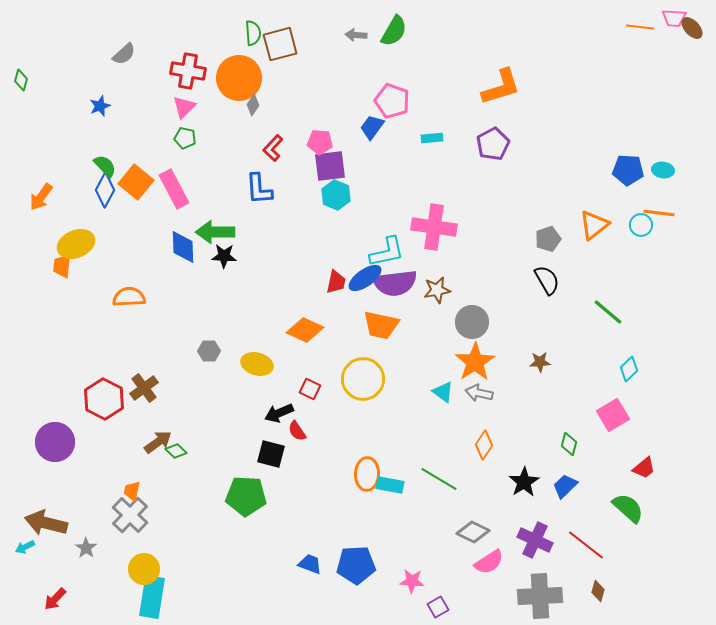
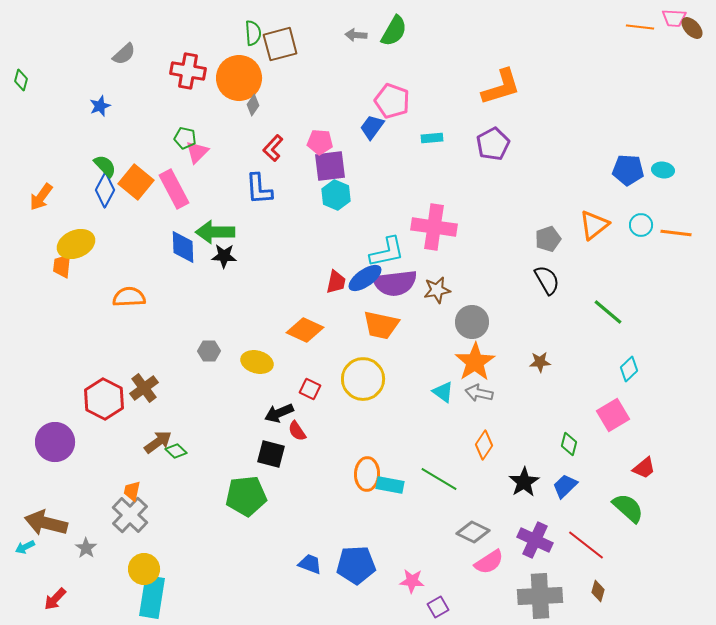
pink triangle at (184, 107): moved 13 px right, 45 px down
orange line at (659, 213): moved 17 px right, 20 px down
yellow ellipse at (257, 364): moved 2 px up
green pentagon at (246, 496): rotated 9 degrees counterclockwise
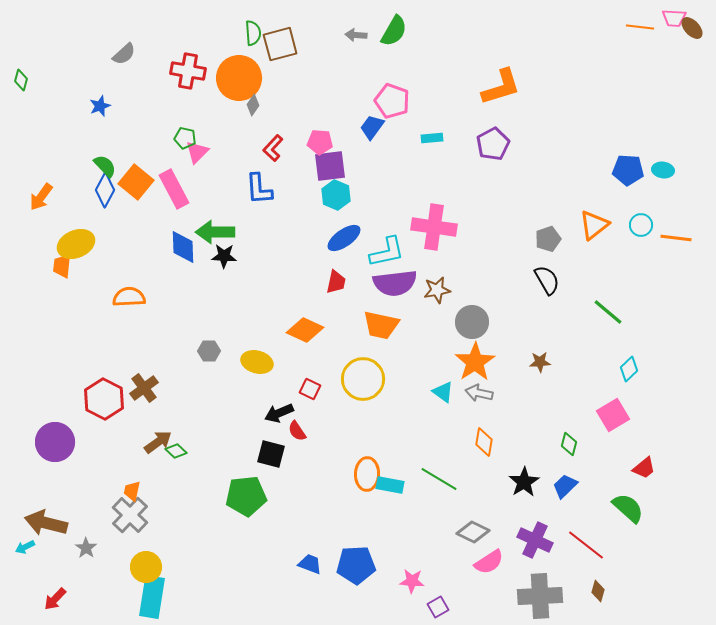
orange line at (676, 233): moved 5 px down
blue ellipse at (365, 278): moved 21 px left, 40 px up
orange diamond at (484, 445): moved 3 px up; rotated 24 degrees counterclockwise
yellow circle at (144, 569): moved 2 px right, 2 px up
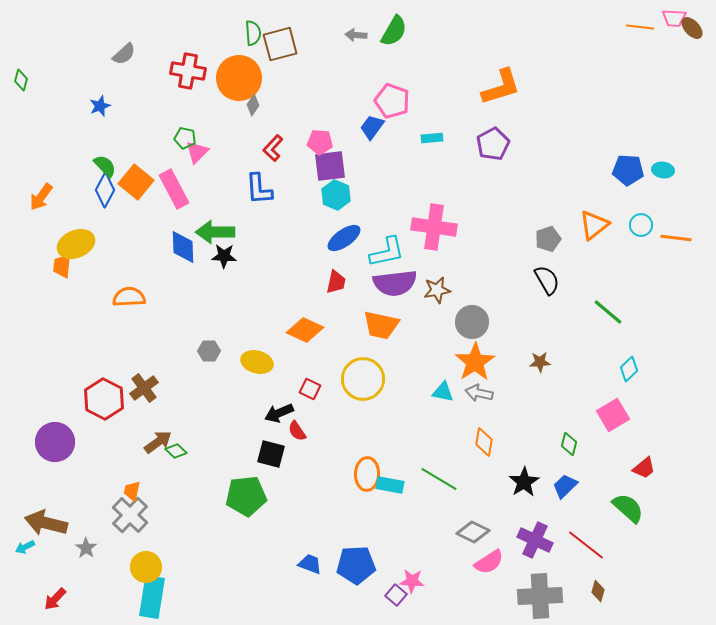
cyan triangle at (443, 392): rotated 25 degrees counterclockwise
purple square at (438, 607): moved 42 px left, 12 px up; rotated 20 degrees counterclockwise
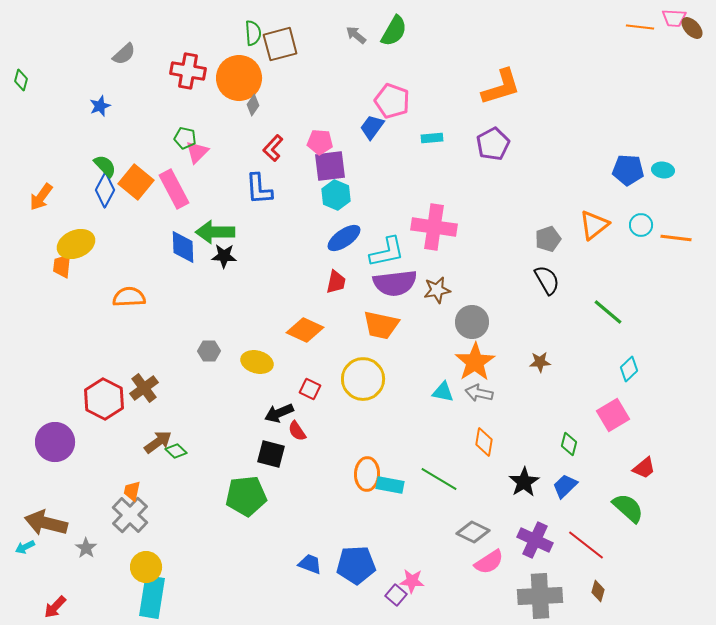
gray arrow at (356, 35): rotated 35 degrees clockwise
red arrow at (55, 599): moved 8 px down
